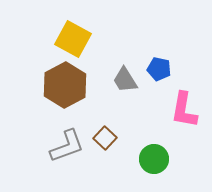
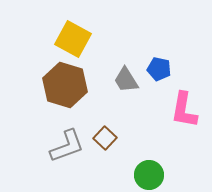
gray trapezoid: moved 1 px right
brown hexagon: rotated 15 degrees counterclockwise
green circle: moved 5 px left, 16 px down
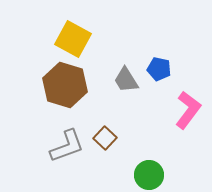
pink L-shape: moved 4 px right; rotated 153 degrees counterclockwise
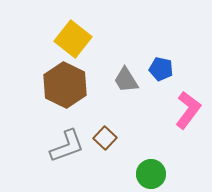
yellow square: rotated 9 degrees clockwise
blue pentagon: moved 2 px right
brown hexagon: rotated 9 degrees clockwise
green circle: moved 2 px right, 1 px up
